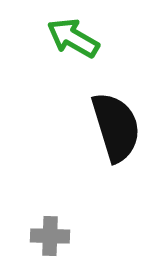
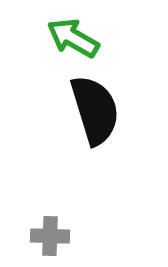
black semicircle: moved 21 px left, 17 px up
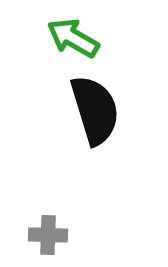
gray cross: moved 2 px left, 1 px up
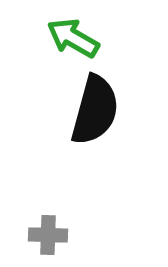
black semicircle: rotated 32 degrees clockwise
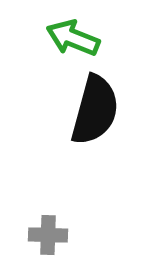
green arrow: rotated 8 degrees counterclockwise
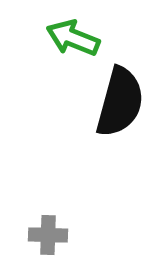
black semicircle: moved 25 px right, 8 px up
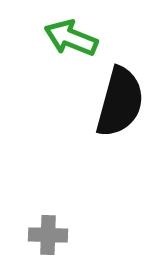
green arrow: moved 2 px left
